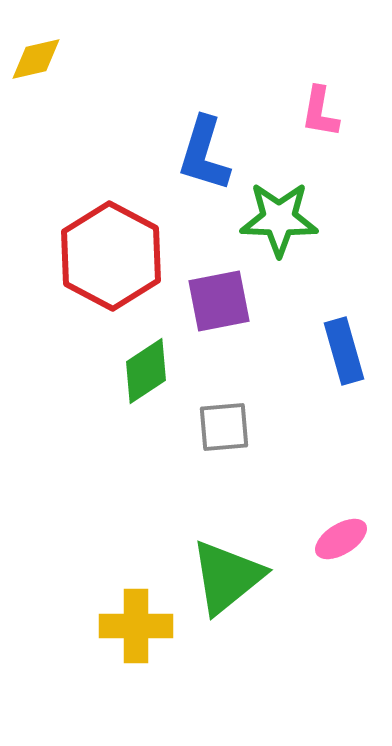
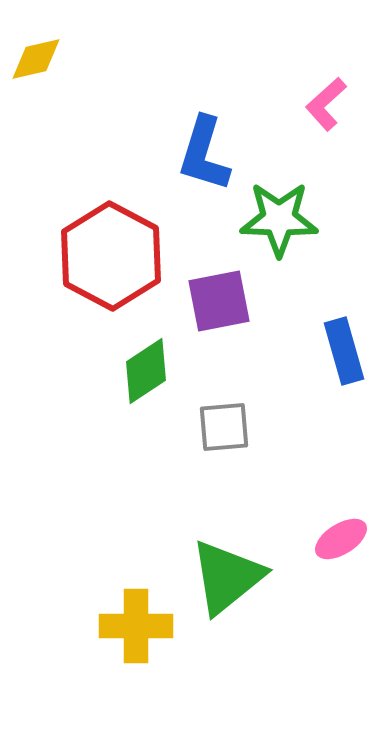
pink L-shape: moved 6 px right, 8 px up; rotated 38 degrees clockwise
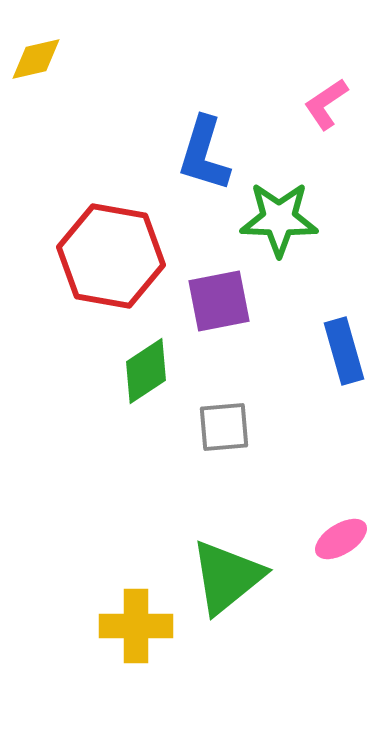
pink L-shape: rotated 8 degrees clockwise
red hexagon: rotated 18 degrees counterclockwise
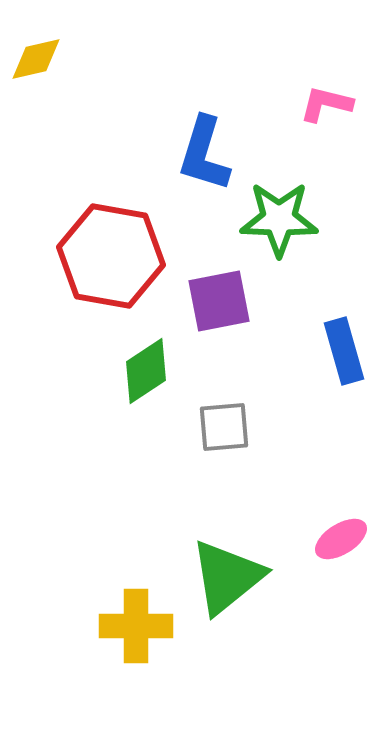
pink L-shape: rotated 48 degrees clockwise
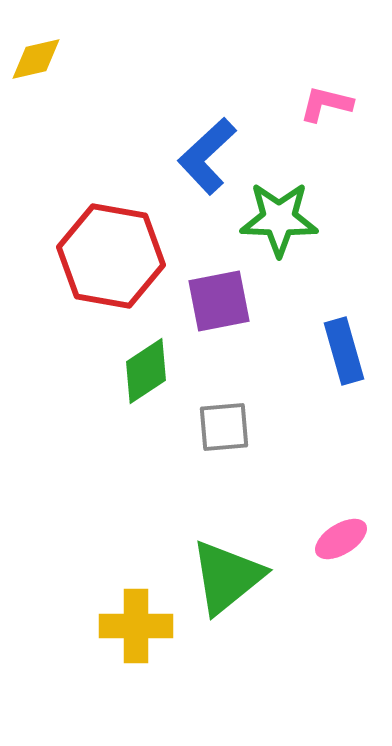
blue L-shape: moved 3 px right, 2 px down; rotated 30 degrees clockwise
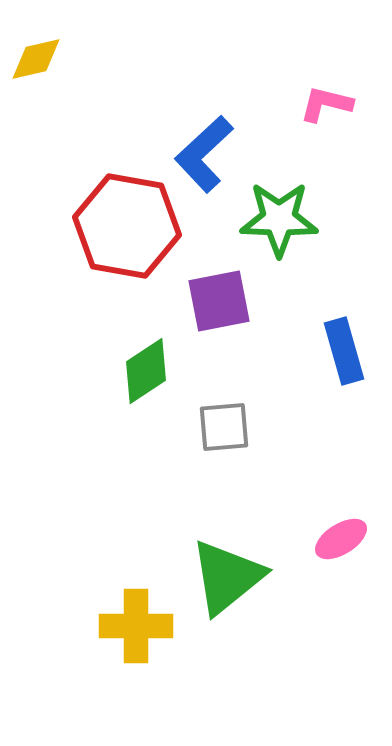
blue L-shape: moved 3 px left, 2 px up
red hexagon: moved 16 px right, 30 px up
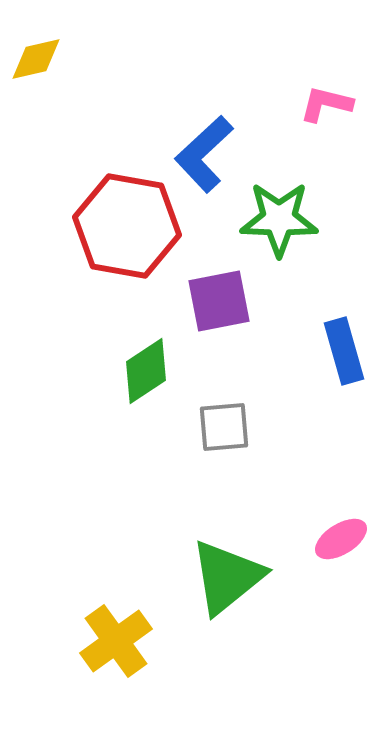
yellow cross: moved 20 px left, 15 px down; rotated 36 degrees counterclockwise
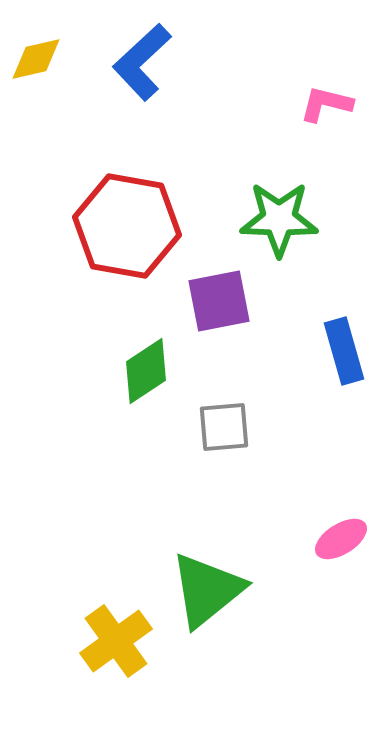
blue L-shape: moved 62 px left, 92 px up
green triangle: moved 20 px left, 13 px down
